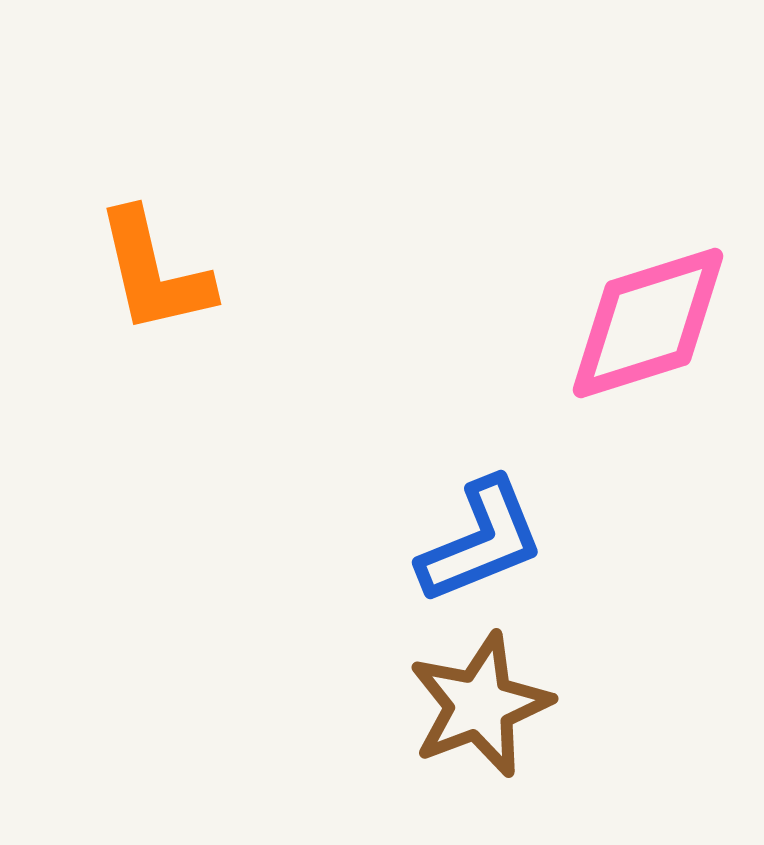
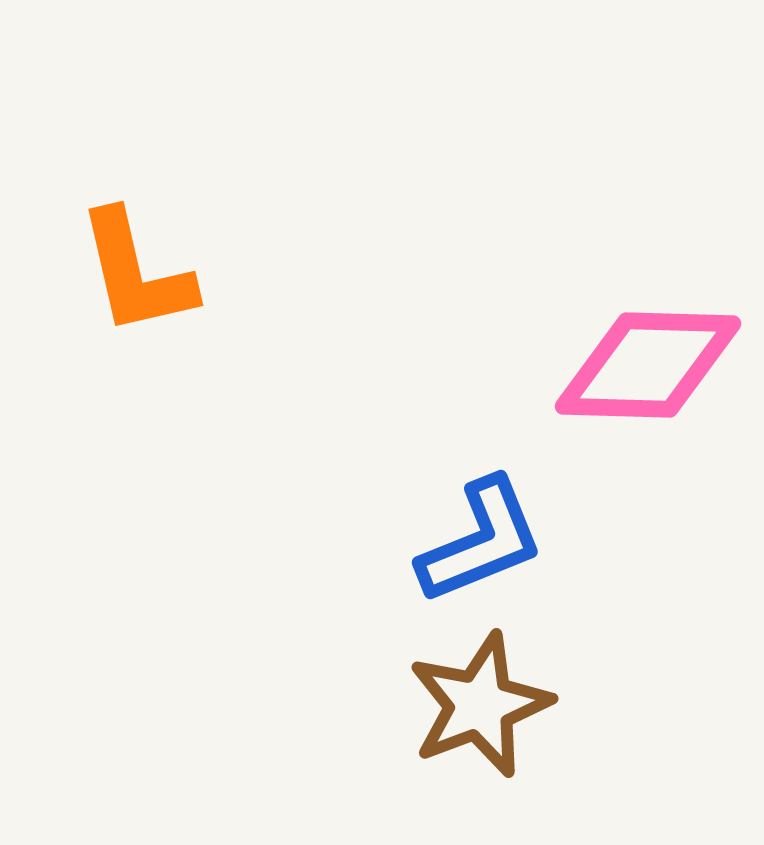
orange L-shape: moved 18 px left, 1 px down
pink diamond: moved 42 px down; rotated 19 degrees clockwise
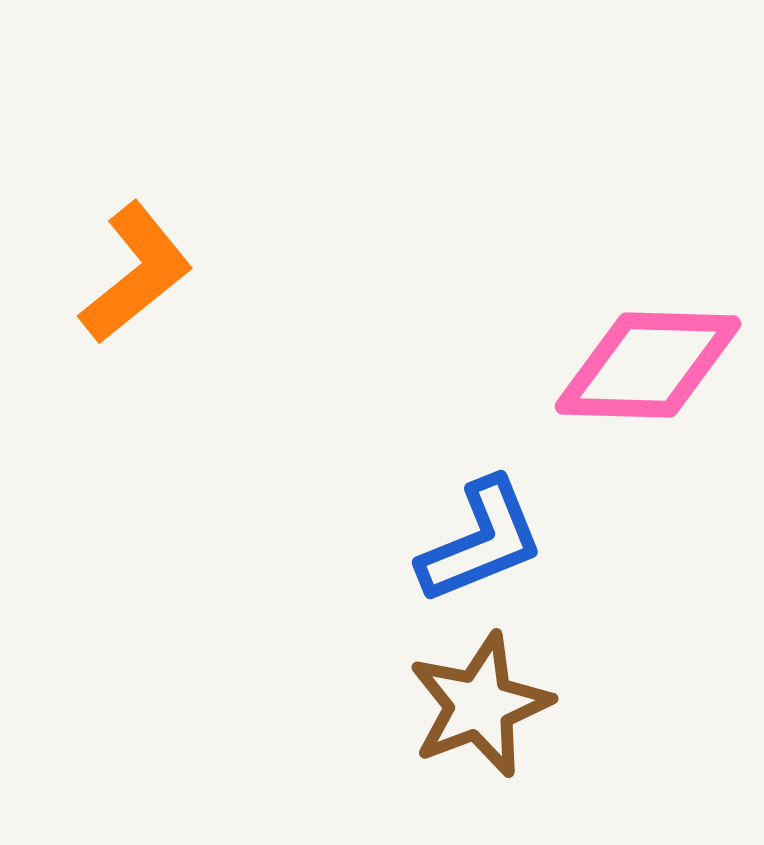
orange L-shape: rotated 116 degrees counterclockwise
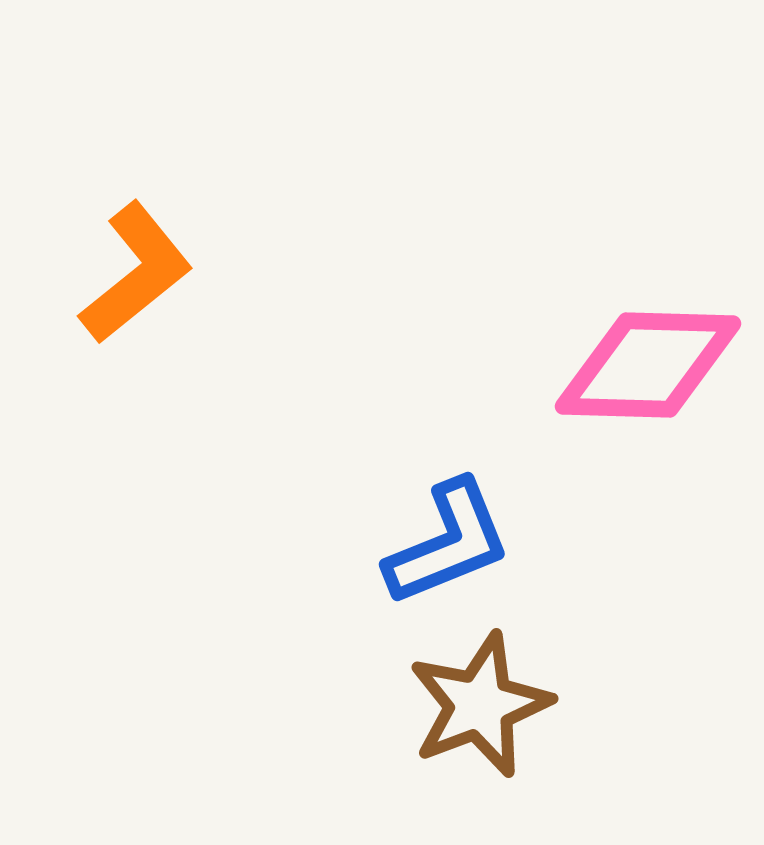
blue L-shape: moved 33 px left, 2 px down
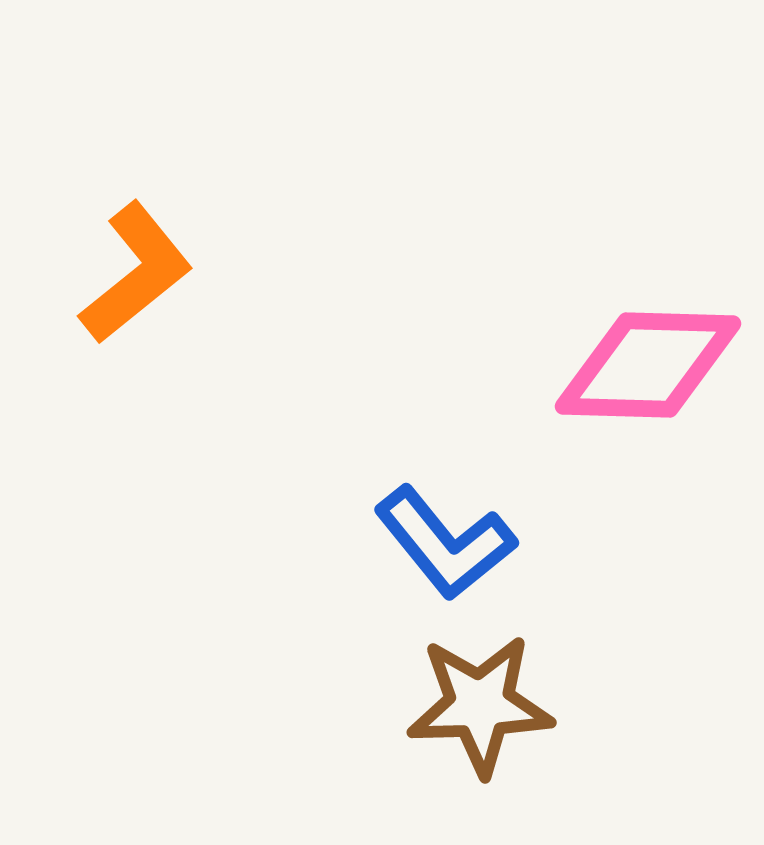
blue L-shape: moved 3 px left; rotated 73 degrees clockwise
brown star: rotated 19 degrees clockwise
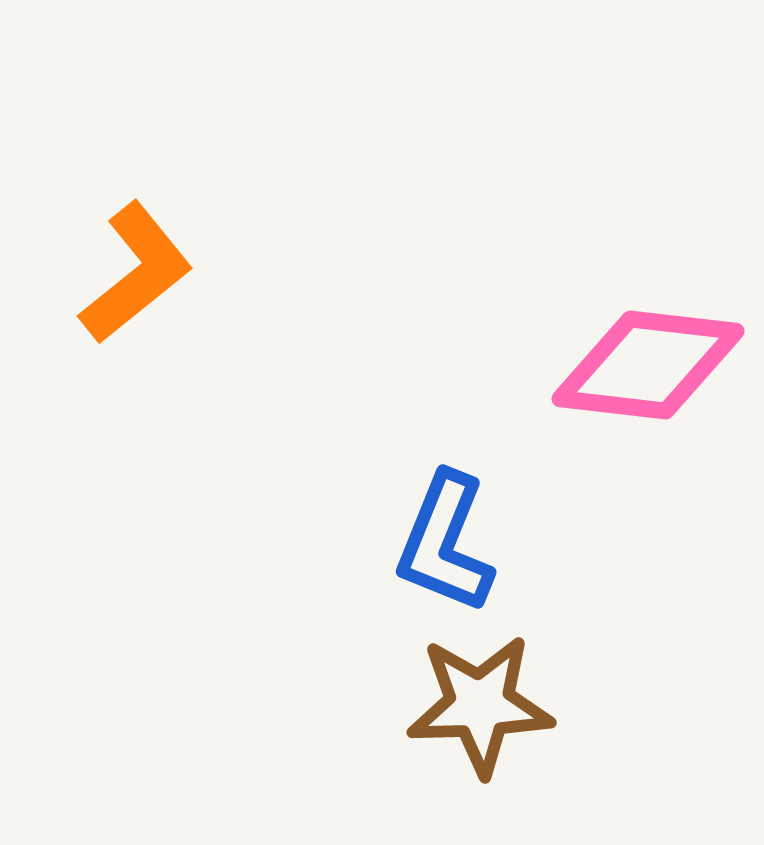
pink diamond: rotated 5 degrees clockwise
blue L-shape: rotated 61 degrees clockwise
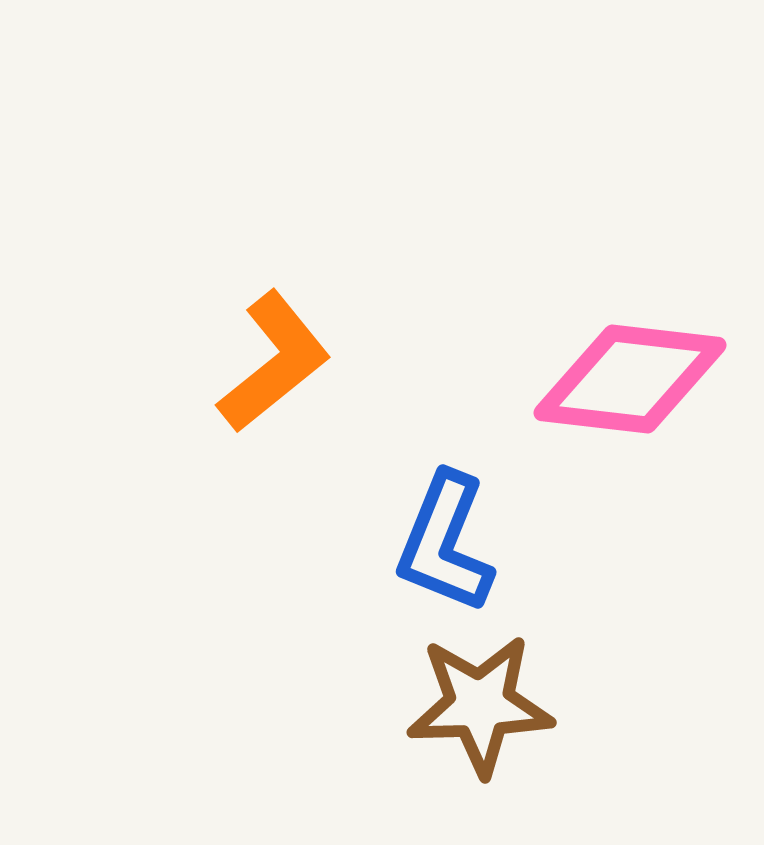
orange L-shape: moved 138 px right, 89 px down
pink diamond: moved 18 px left, 14 px down
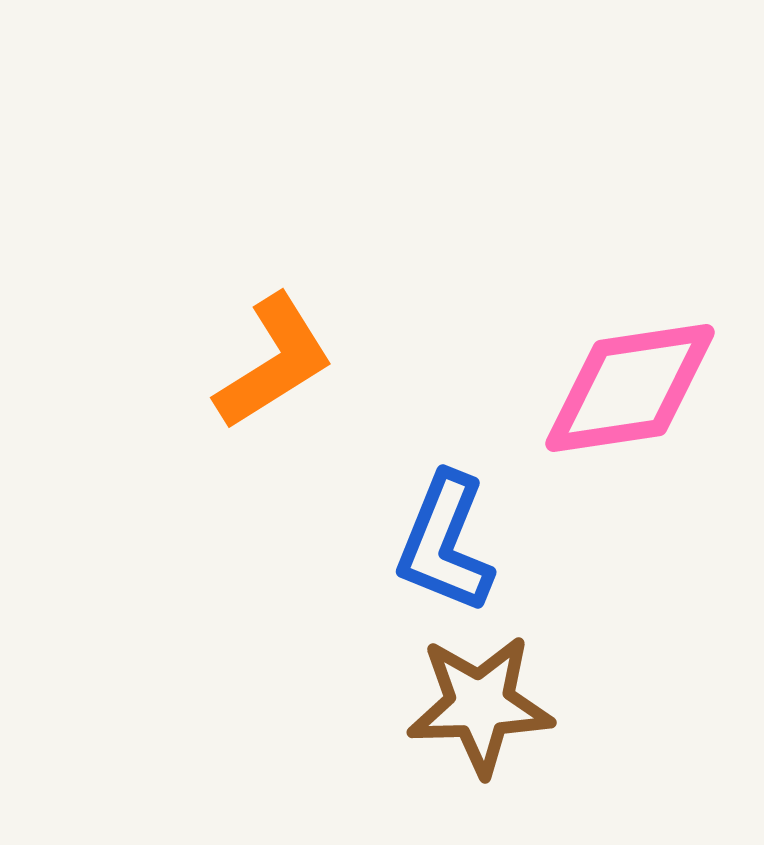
orange L-shape: rotated 7 degrees clockwise
pink diamond: moved 9 px down; rotated 15 degrees counterclockwise
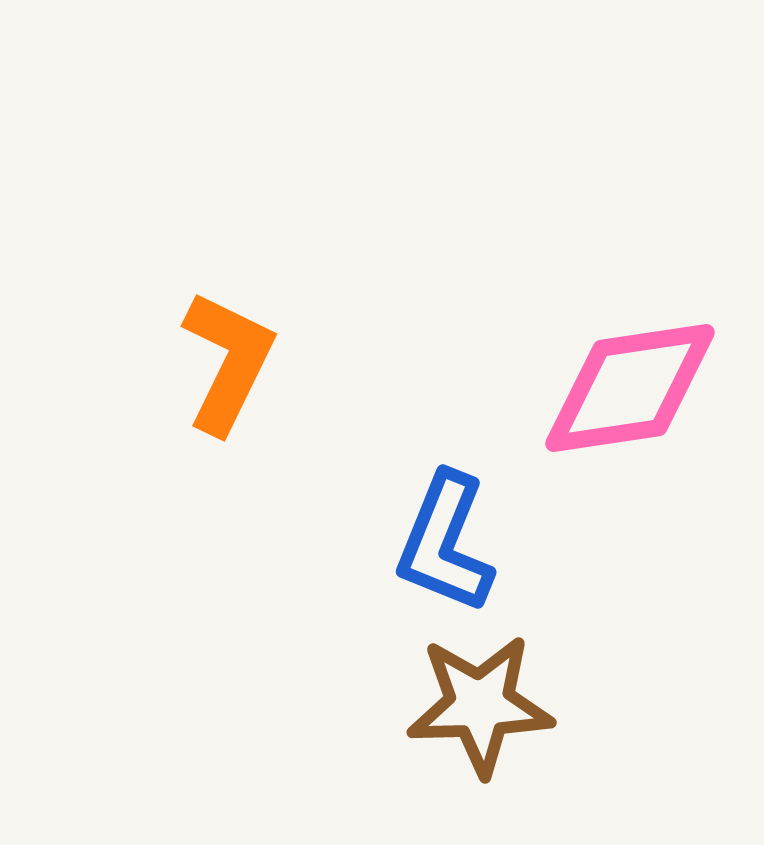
orange L-shape: moved 46 px left; rotated 32 degrees counterclockwise
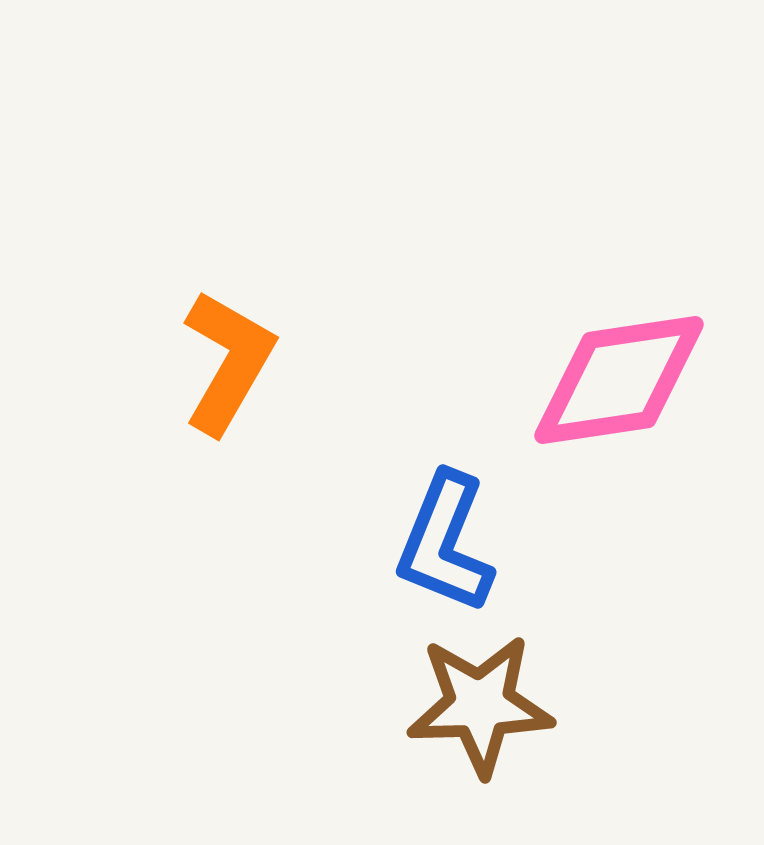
orange L-shape: rotated 4 degrees clockwise
pink diamond: moved 11 px left, 8 px up
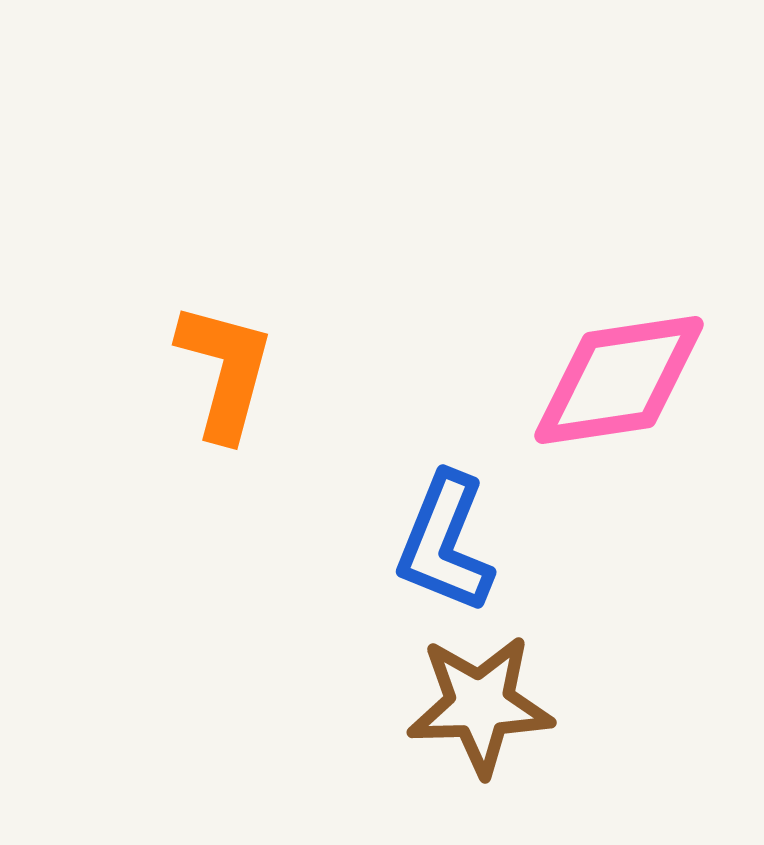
orange L-shape: moved 3 px left, 9 px down; rotated 15 degrees counterclockwise
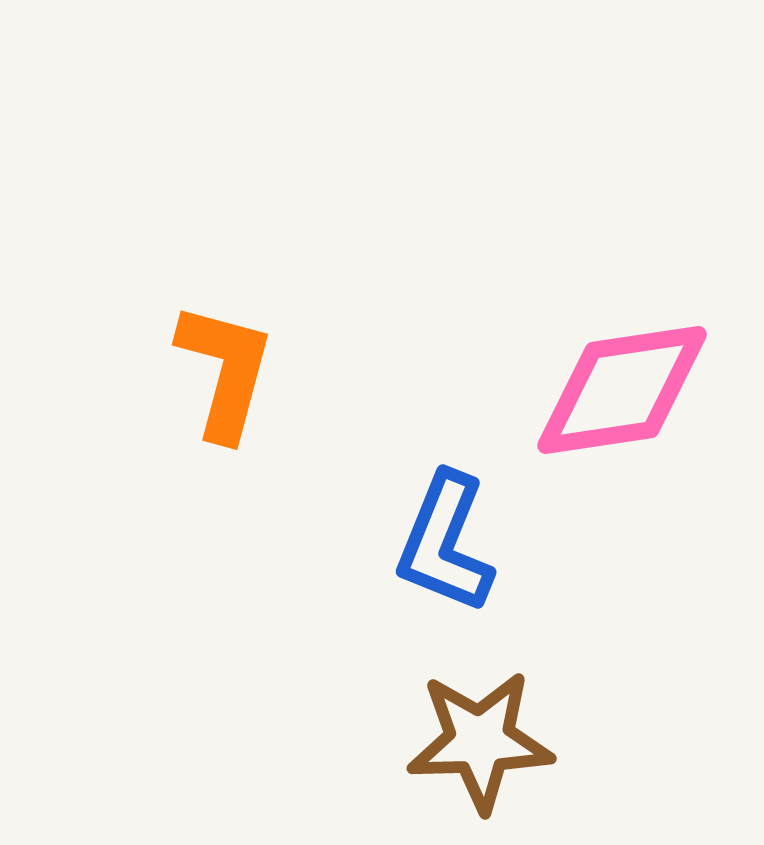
pink diamond: moved 3 px right, 10 px down
brown star: moved 36 px down
